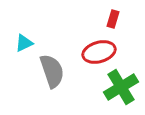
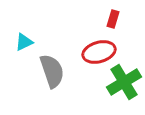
cyan triangle: moved 1 px up
green cross: moved 3 px right, 5 px up
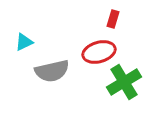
gray semicircle: rotated 96 degrees clockwise
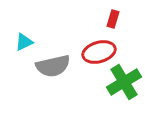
gray semicircle: moved 1 px right, 5 px up
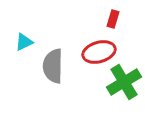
gray semicircle: rotated 104 degrees clockwise
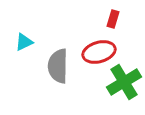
gray semicircle: moved 5 px right
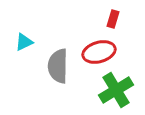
green cross: moved 8 px left, 8 px down
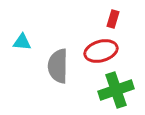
cyan triangle: moved 2 px left; rotated 30 degrees clockwise
red ellipse: moved 2 px right, 1 px up
green cross: rotated 12 degrees clockwise
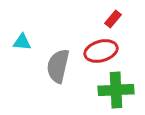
red rectangle: rotated 24 degrees clockwise
gray semicircle: rotated 12 degrees clockwise
green cross: rotated 16 degrees clockwise
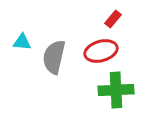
gray semicircle: moved 4 px left, 9 px up
